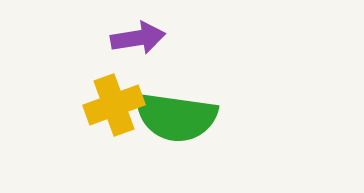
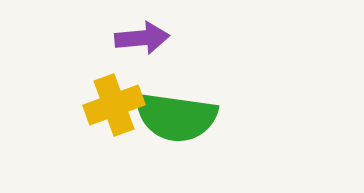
purple arrow: moved 4 px right; rotated 4 degrees clockwise
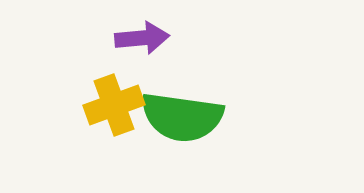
green semicircle: moved 6 px right
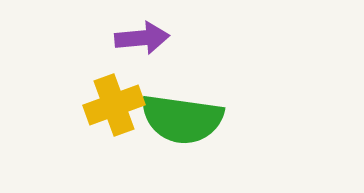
green semicircle: moved 2 px down
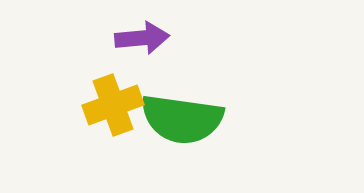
yellow cross: moved 1 px left
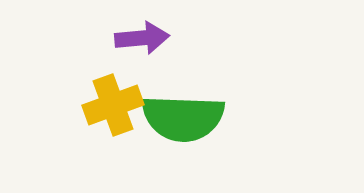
green semicircle: moved 1 px right, 1 px up; rotated 6 degrees counterclockwise
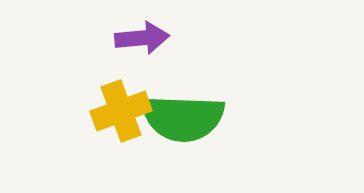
yellow cross: moved 8 px right, 6 px down
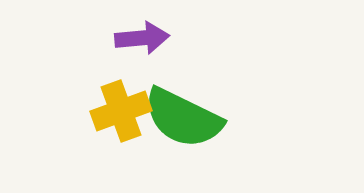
green semicircle: rotated 24 degrees clockwise
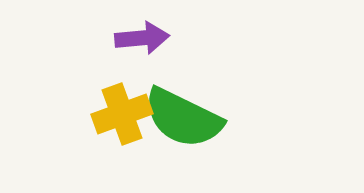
yellow cross: moved 1 px right, 3 px down
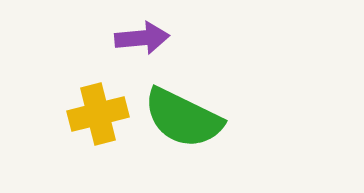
yellow cross: moved 24 px left; rotated 6 degrees clockwise
